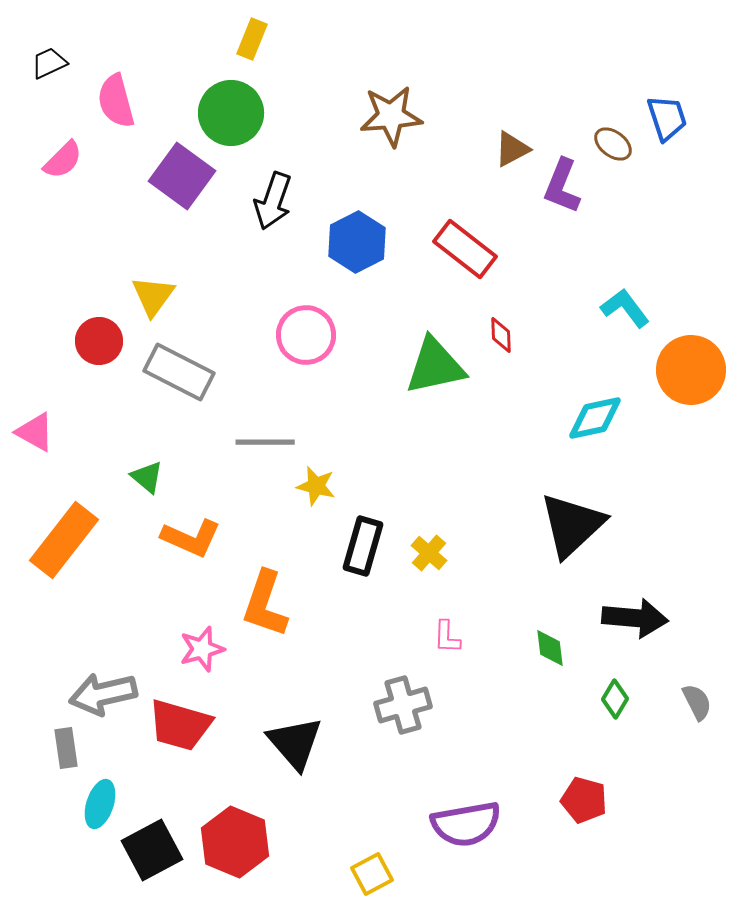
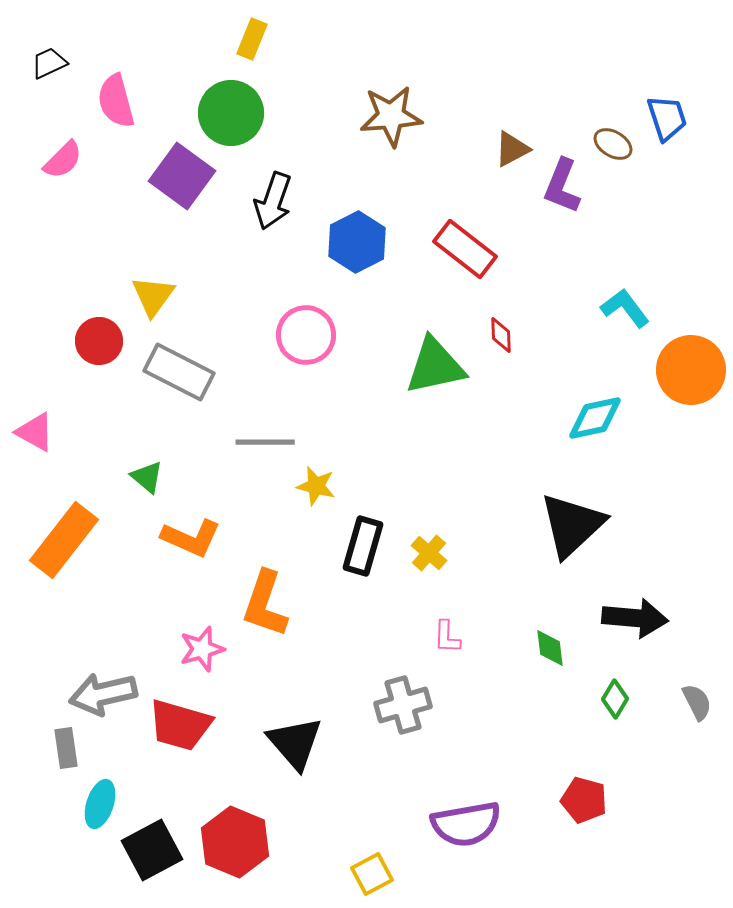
brown ellipse at (613, 144): rotated 6 degrees counterclockwise
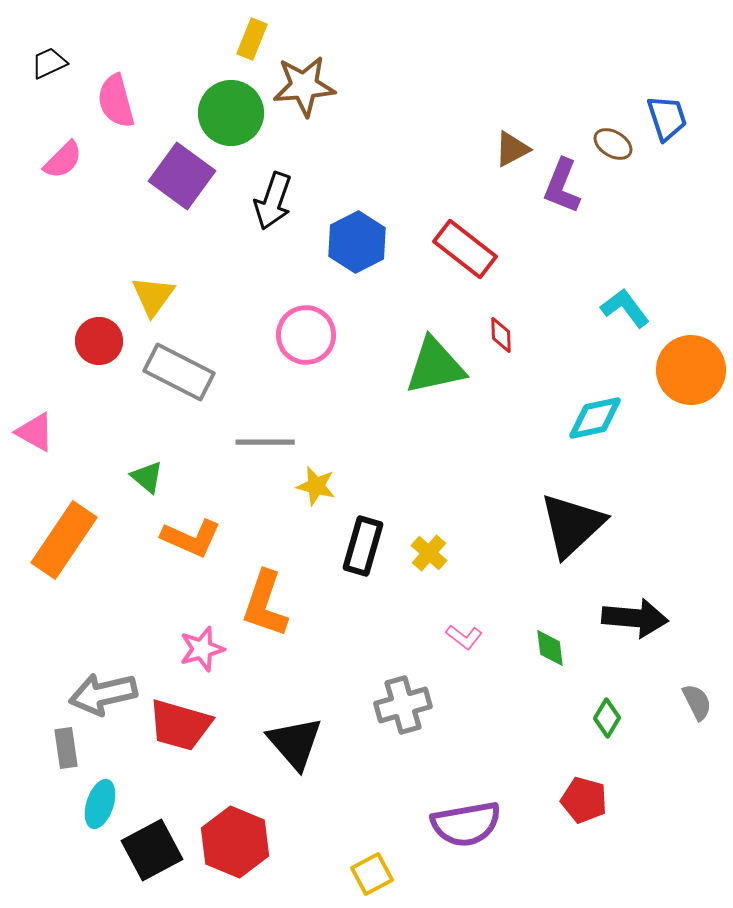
brown star at (391, 116): moved 87 px left, 30 px up
orange rectangle at (64, 540): rotated 4 degrees counterclockwise
pink L-shape at (447, 637): moved 17 px right; rotated 54 degrees counterclockwise
green diamond at (615, 699): moved 8 px left, 19 px down
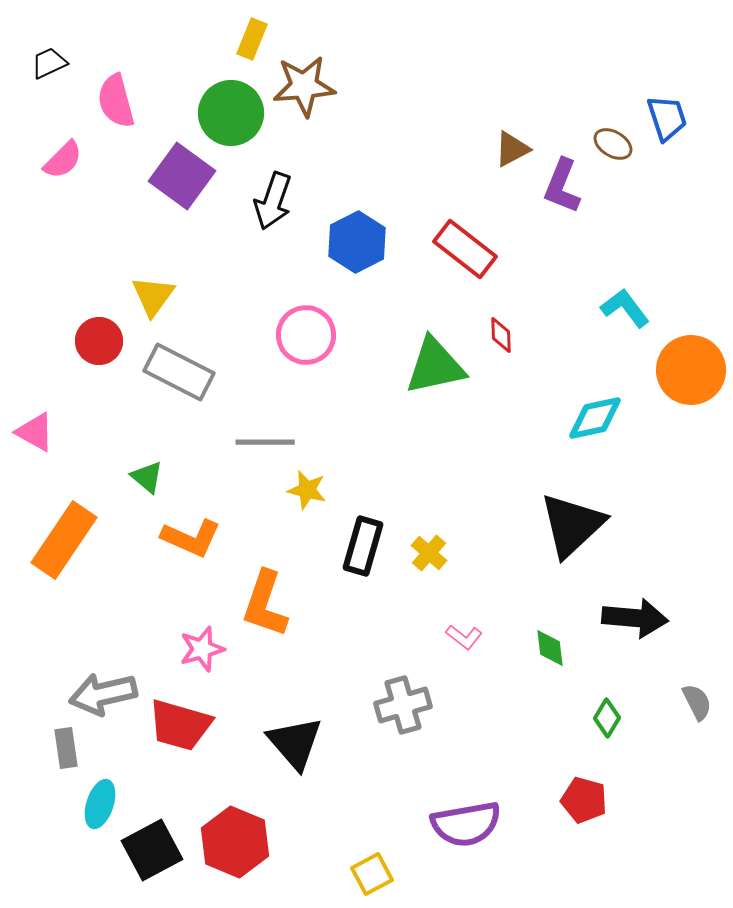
yellow star at (316, 486): moved 9 px left, 4 px down
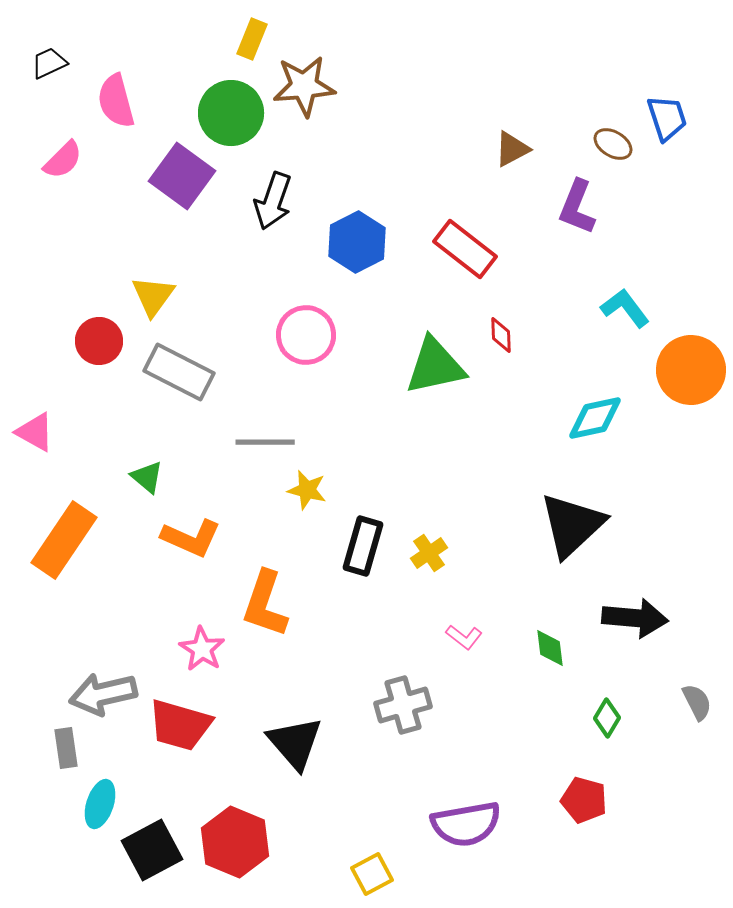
purple L-shape at (562, 186): moved 15 px right, 21 px down
yellow cross at (429, 553): rotated 15 degrees clockwise
pink star at (202, 649): rotated 24 degrees counterclockwise
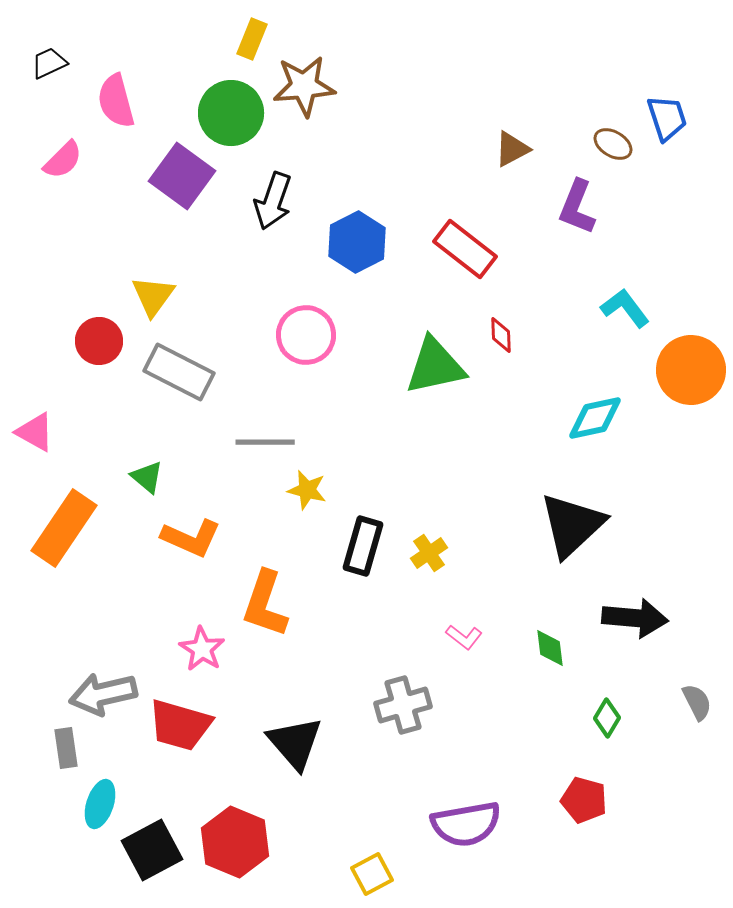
orange rectangle at (64, 540): moved 12 px up
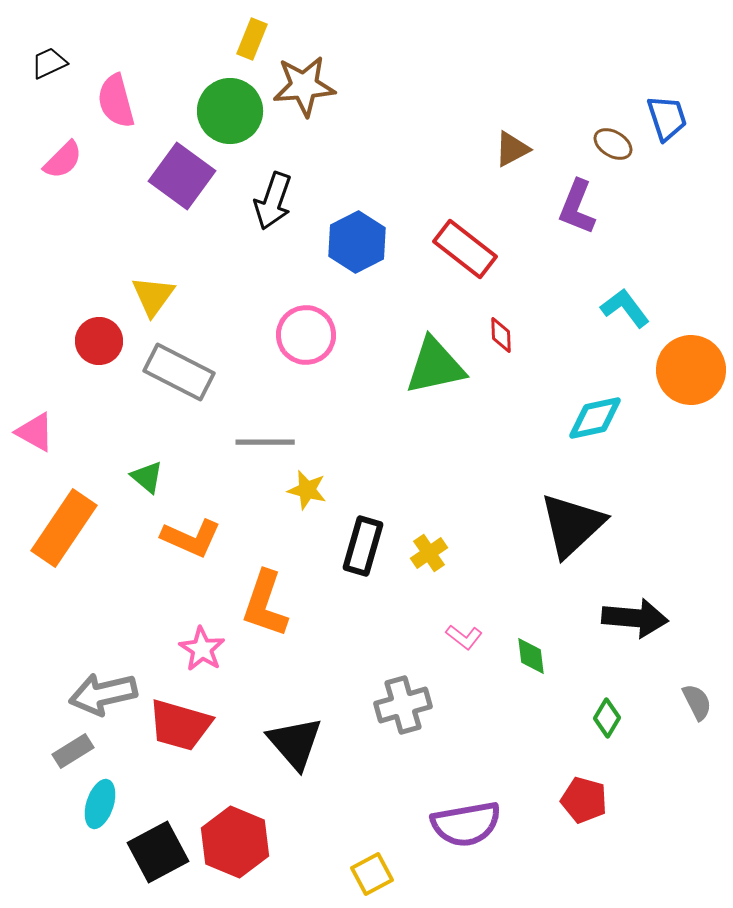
green circle at (231, 113): moved 1 px left, 2 px up
green diamond at (550, 648): moved 19 px left, 8 px down
gray rectangle at (66, 748): moved 7 px right, 3 px down; rotated 66 degrees clockwise
black square at (152, 850): moved 6 px right, 2 px down
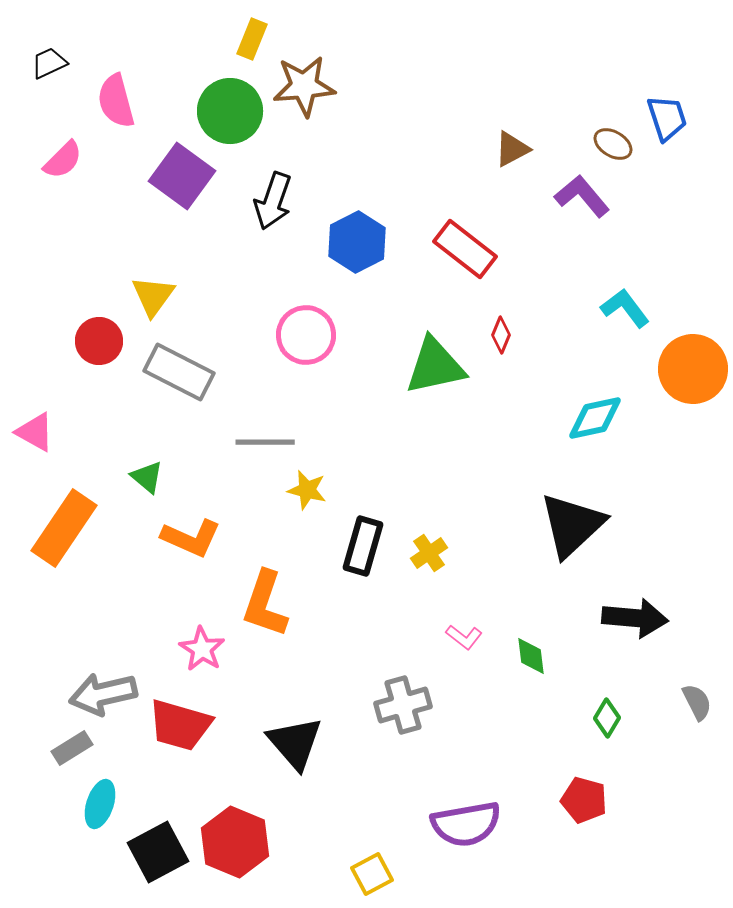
purple L-shape at (577, 207): moved 5 px right, 11 px up; rotated 118 degrees clockwise
red diamond at (501, 335): rotated 24 degrees clockwise
orange circle at (691, 370): moved 2 px right, 1 px up
gray rectangle at (73, 751): moved 1 px left, 3 px up
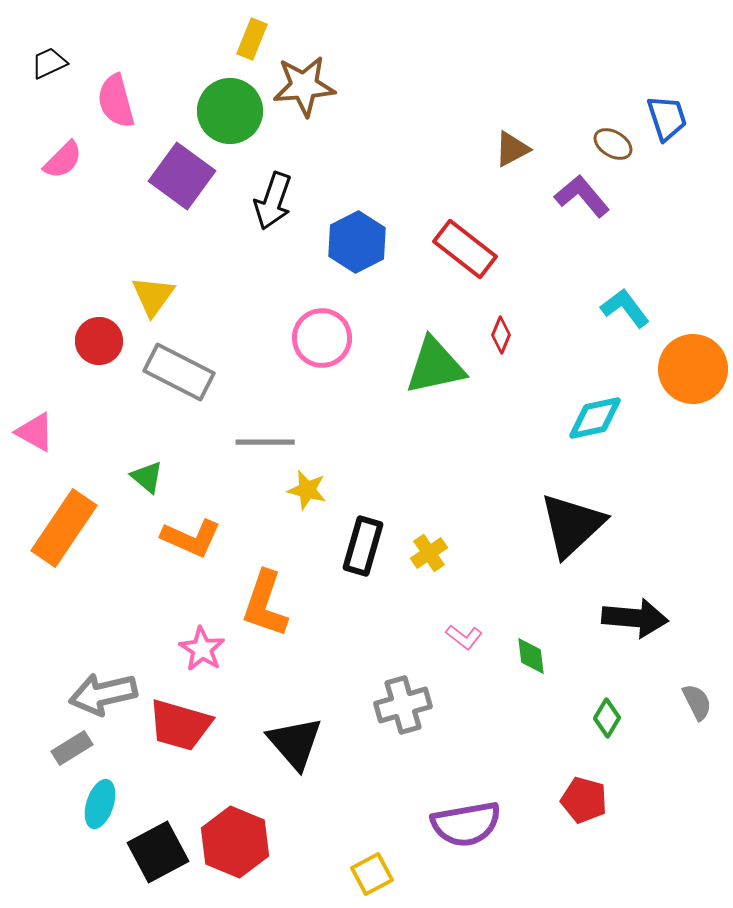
pink circle at (306, 335): moved 16 px right, 3 px down
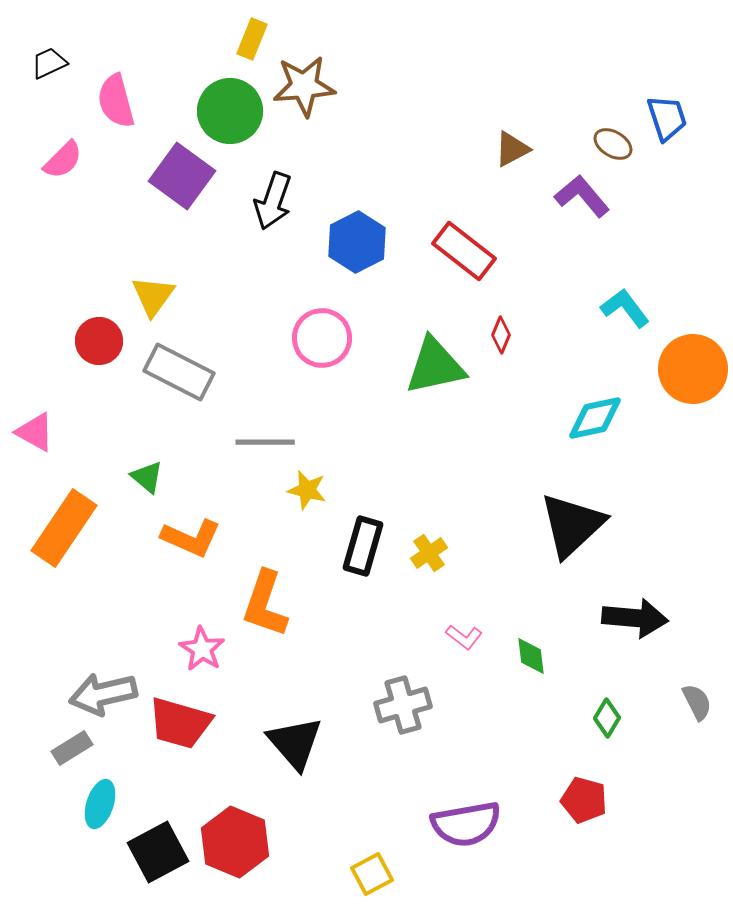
red rectangle at (465, 249): moved 1 px left, 2 px down
red trapezoid at (180, 725): moved 2 px up
